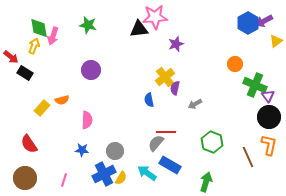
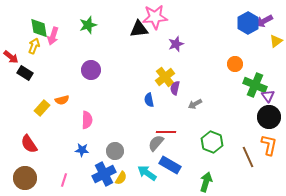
green star: rotated 30 degrees counterclockwise
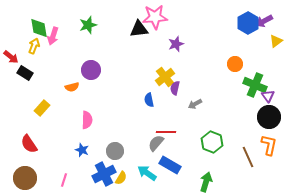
orange semicircle: moved 10 px right, 13 px up
blue star: rotated 16 degrees clockwise
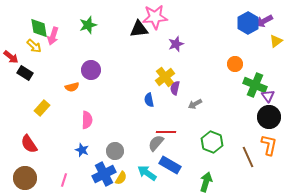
yellow arrow: rotated 112 degrees clockwise
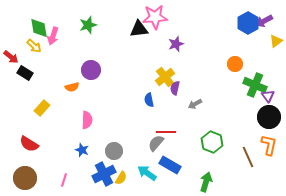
red semicircle: rotated 24 degrees counterclockwise
gray circle: moved 1 px left
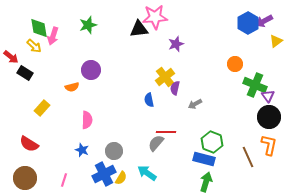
blue rectangle: moved 34 px right, 6 px up; rotated 15 degrees counterclockwise
